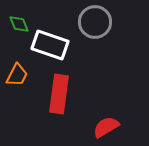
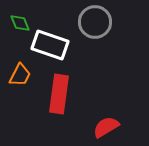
green diamond: moved 1 px right, 1 px up
orange trapezoid: moved 3 px right
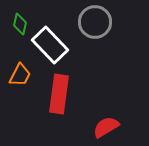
green diamond: moved 1 px down; rotated 35 degrees clockwise
white rectangle: rotated 27 degrees clockwise
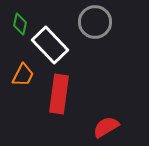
orange trapezoid: moved 3 px right
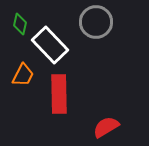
gray circle: moved 1 px right
red rectangle: rotated 9 degrees counterclockwise
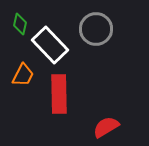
gray circle: moved 7 px down
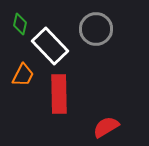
white rectangle: moved 1 px down
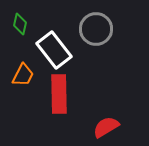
white rectangle: moved 4 px right, 4 px down; rotated 6 degrees clockwise
